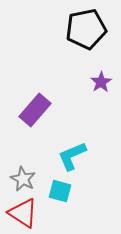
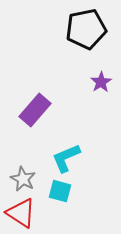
cyan L-shape: moved 6 px left, 2 px down
red triangle: moved 2 px left
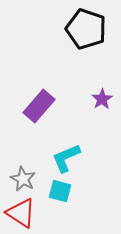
black pentagon: rotated 30 degrees clockwise
purple star: moved 1 px right, 17 px down
purple rectangle: moved 4 px right, 4 px up
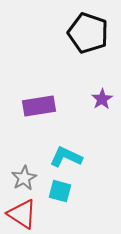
black pentagon: moved 2 px right, 4 px down
purple rectangle: rotated 40 degrees clockwise
cyan L-shape: moved 1 px up; rotated 48 degrees clockwise
gray star: moved 1 px right, 1 px up; rotated 15 degrees clockwise
red triangle: moved 1 px right, 1 px down
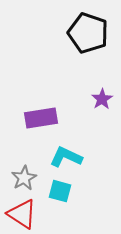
purple rectangle: moved 2 px right, 12 px down
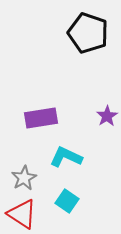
purple star: moved 5 px right, 17 px down
cyan square: moved 7 px right, 10 px down; rotated 20 degrees clockwise
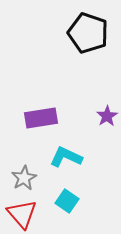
red triangle: rotated 16 degrees clockwise
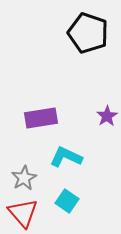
red triangle: moved 1 px right, 1 px up
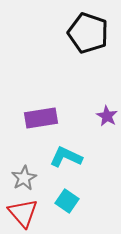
purple star: rotated 10 degrees counterclockwise
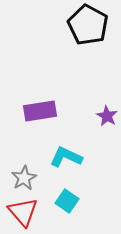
black pentagon: moved 8 px up; rotated 9 degrees clockwise
purple rectangle: moved 1 px left, 7 px up
red triangle: moved 1 px up
